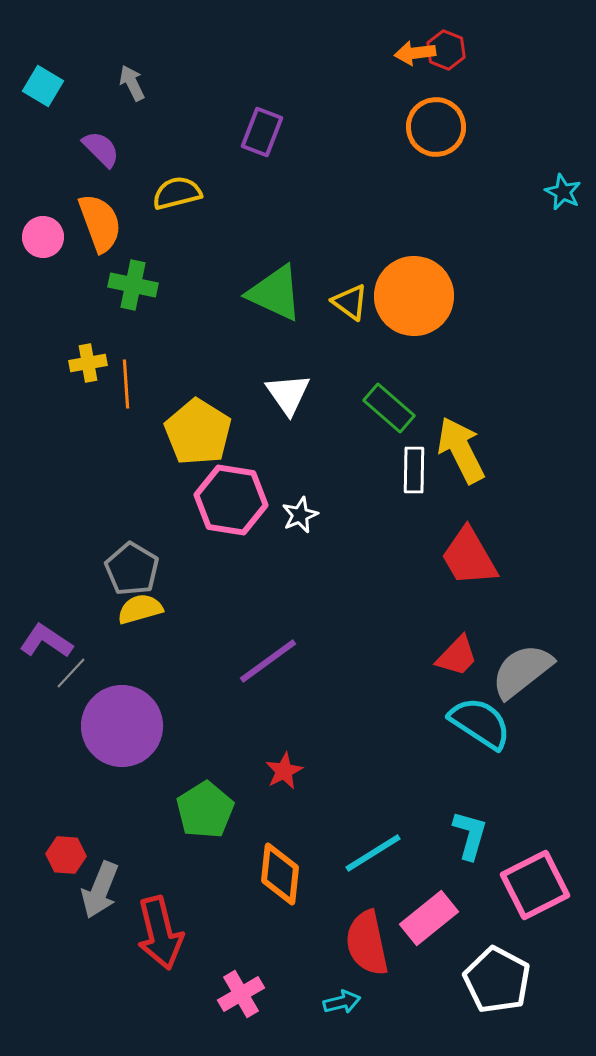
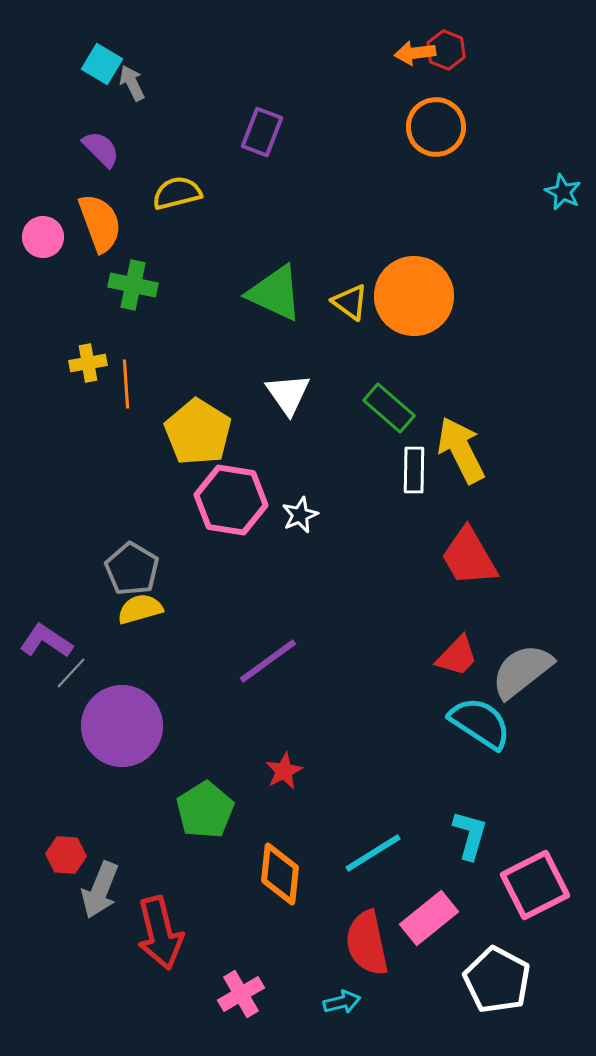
cyan square at (43, 86): moved 59 px right, 22 px up
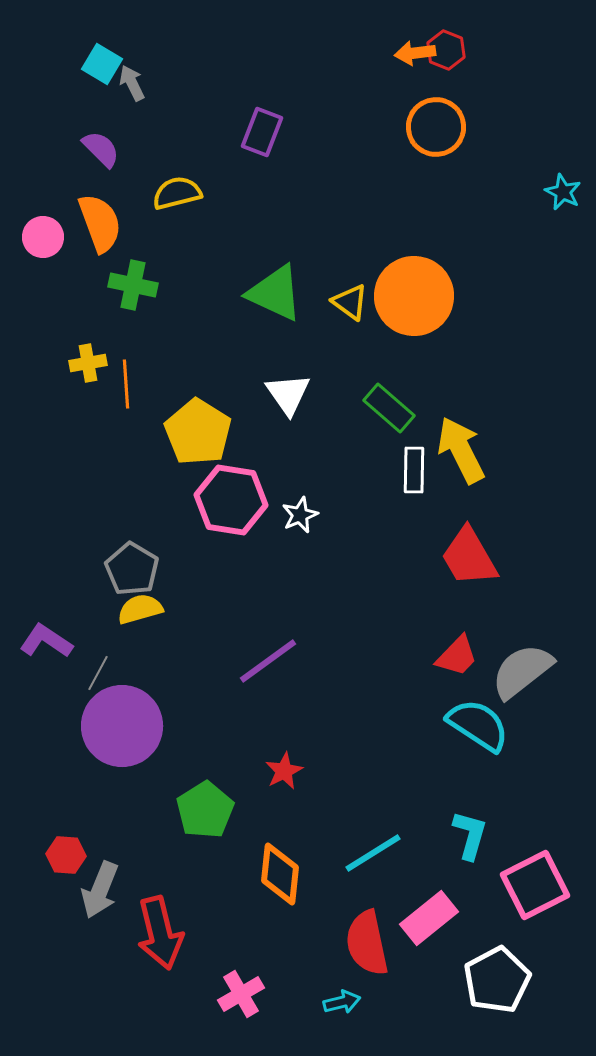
gray line at (71, 673): moved 27 px right; rotated 15 degrees counterclockwise
cyan semicircle at (480, 723): moved 2 px left, 2 px down
white pentagon at (497, 980): rotated 16 degrees clockwise
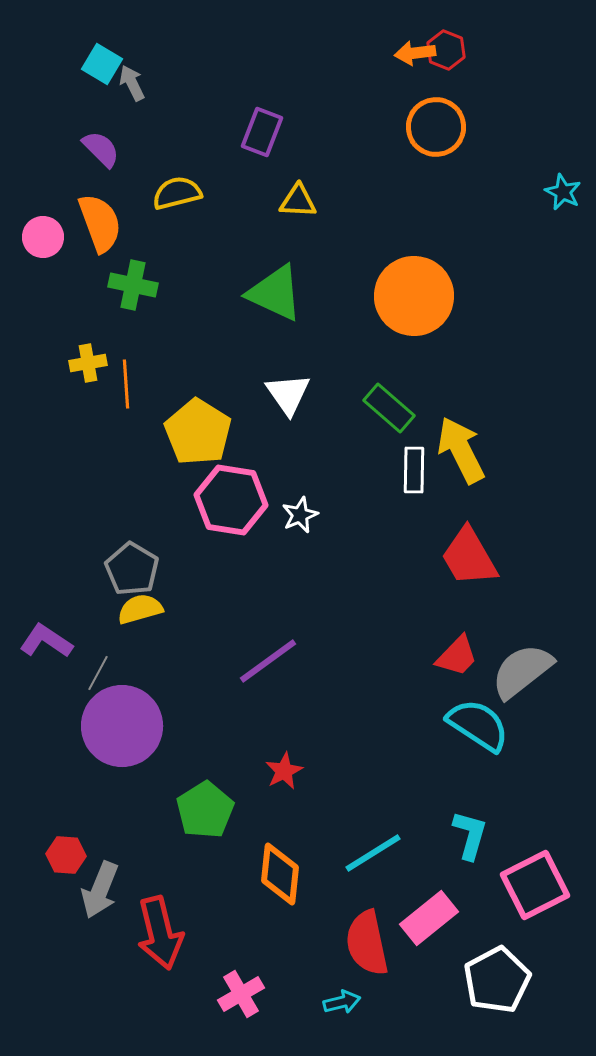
yellow triangle at (350, 302): moved 52 px left, 101 px up; rotated 33 degrees counterclockwise
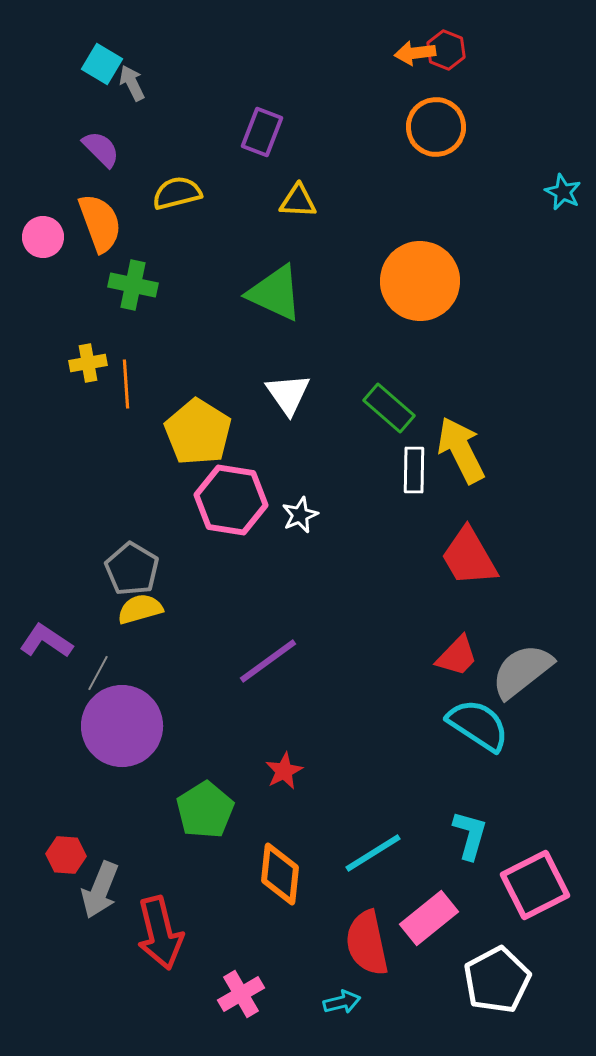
orange circle at (414, 296): moved 6 px right, 15 px up
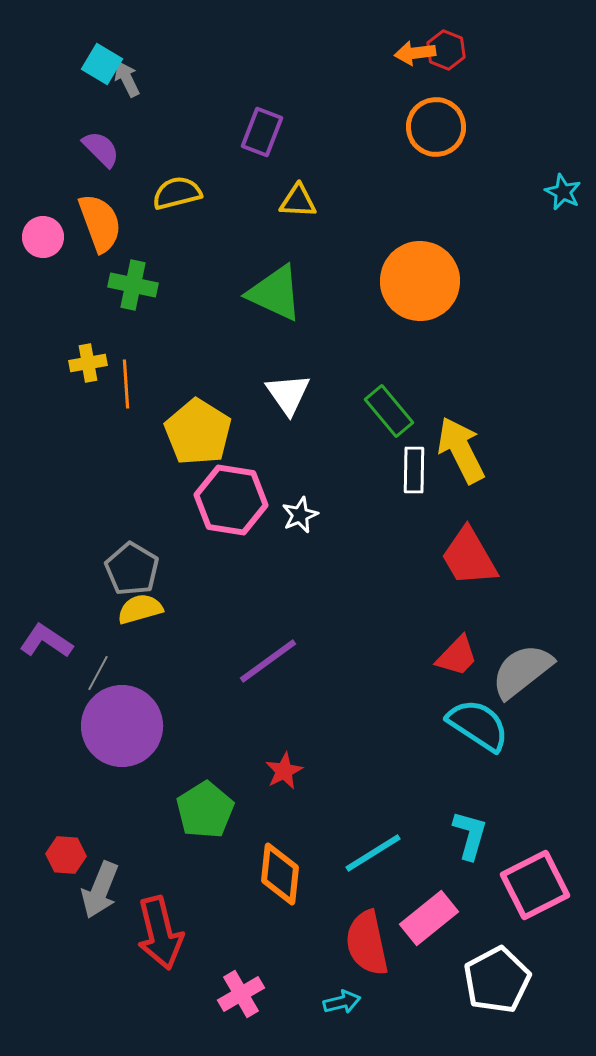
gray arrow at (132, 83): moved 5 px left, 4 px up
green rectangle at (389, 408): moved 3 px down; rotated 9 degrees clockwise
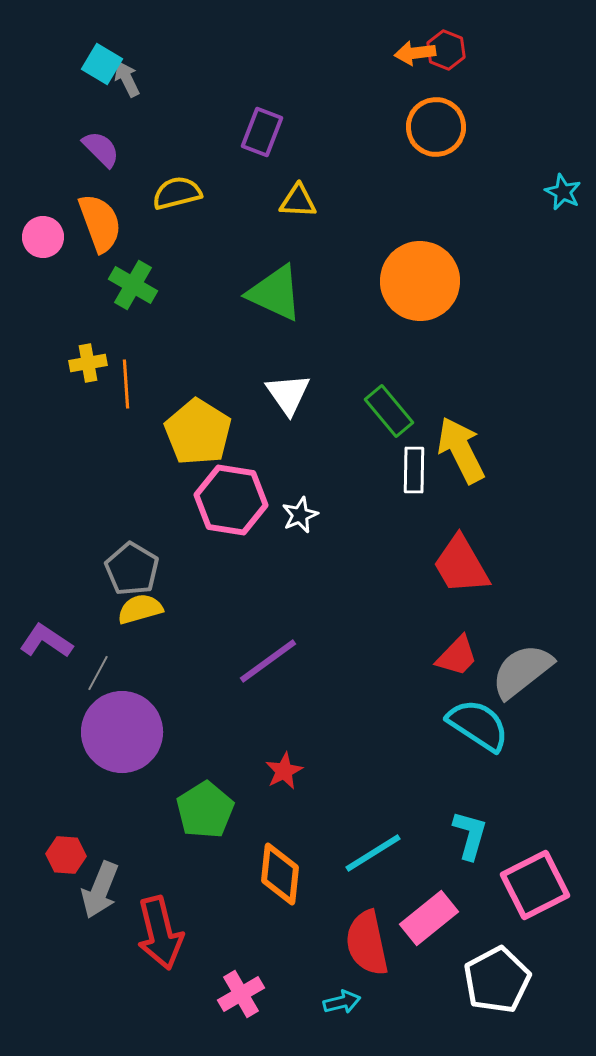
green cross at (133, 285): rotated 18 degrees clockwise
red trapezoid at (469, 557): moved 8 px left, 8 px down
purple circle at (122, 726): moved 6 px down
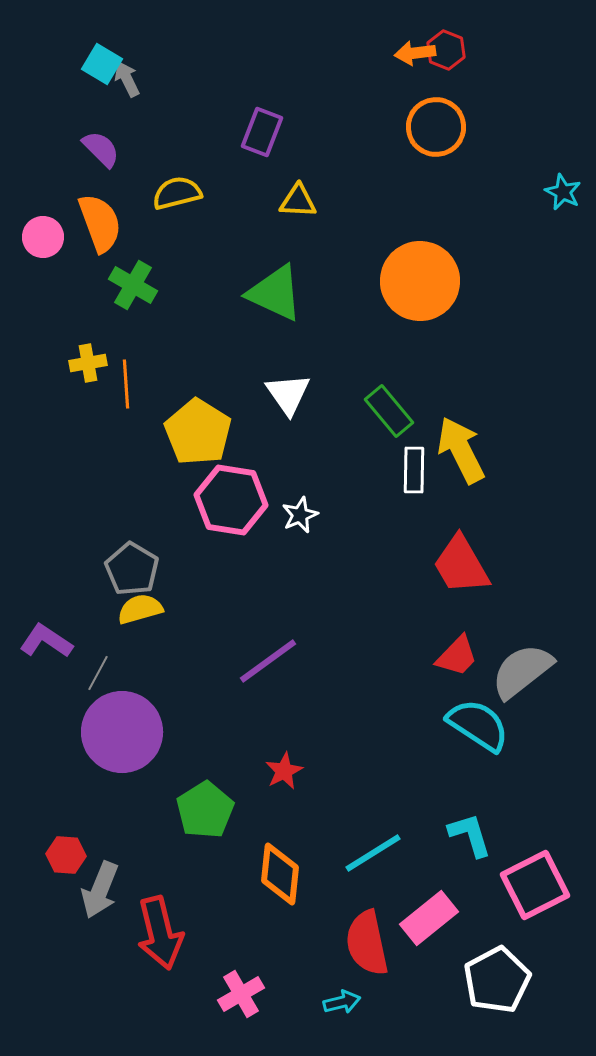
cyan L-shape at (470, 835): rotated 33 degrees counterclockwise
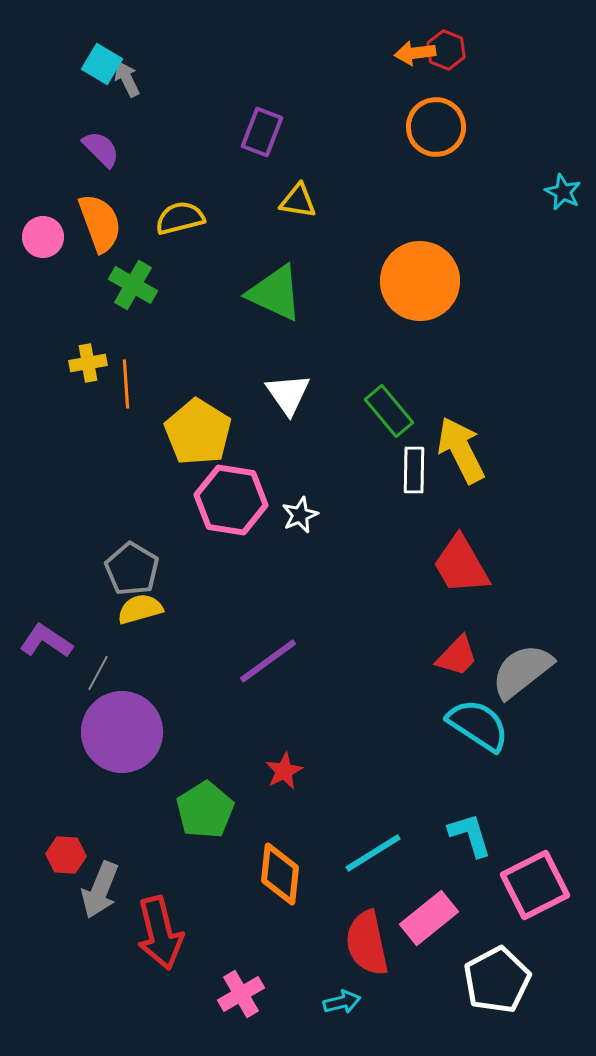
yellow semicircle at (177, 193): moved 3 px right, 25 px down
yellow triangle at (298, 201): rotated 6 degrees clockwise
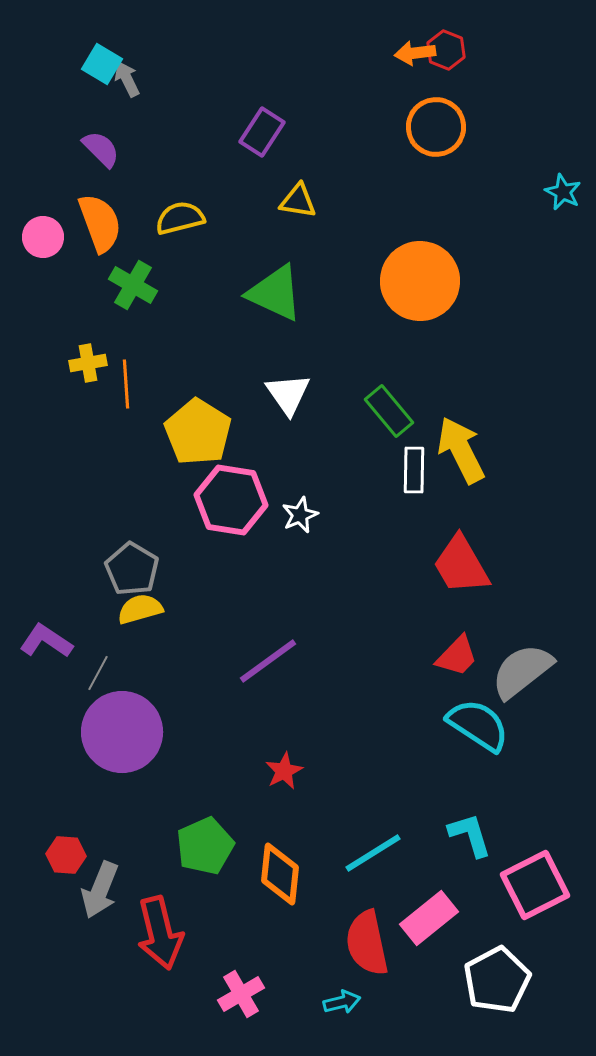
purple rectangle at (262, 132): rotated 12 degrees clockwise
green pentagon at (205, 810): moved 36 px down; rotated 8 degrees clockwise
